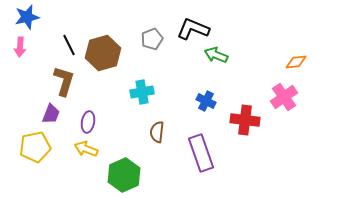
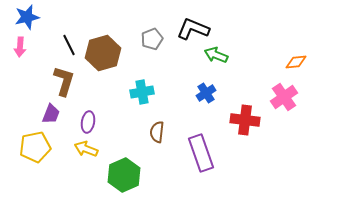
blue cross: moved 8 px up; rotated 30 degrees clockwise
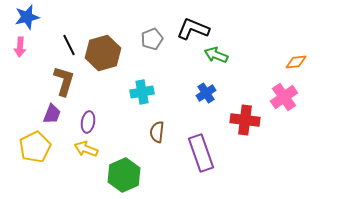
purple trapezoid: moved 1 px right
yellow pentagon: rotated 16 degrees counterclockwise
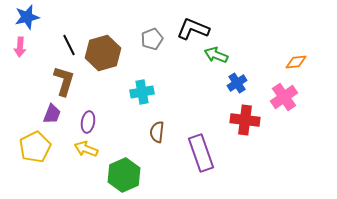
blue cross: moved 31 px right, 10 px up
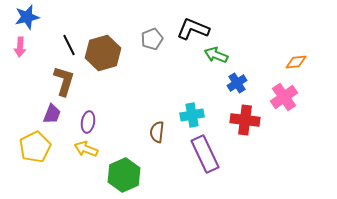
cyan cross: moved 50 px right, 23 px down
purple rectangle: moved 4 px right, 1 px down; rotated 6 degrees counterclockwise
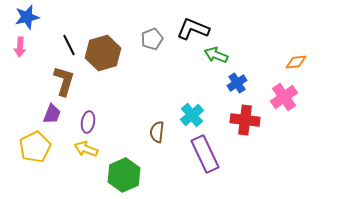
cyan cross: rotated 30 degrees counterclockwise
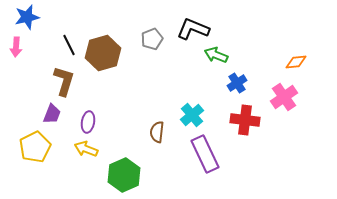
pink arrow: moved 4 px left
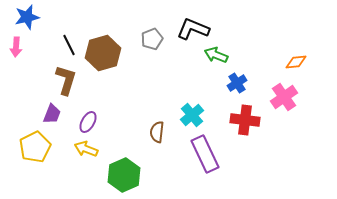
brown L-shape: moved 2 px right, 1 px up
purple ellipse: rotated 20 degrees clockwise
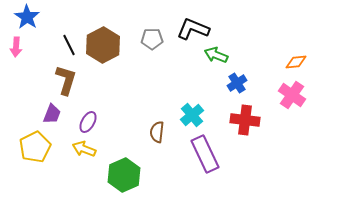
blue star: rotated 25 degrees counterclockwise
gray pentagon: rotated 20 degrees clockwise
brown hexagon: moved 8 px up; rotated 12 degrees counterclockwise
pink cross: moved 8 px right, 2 px up; rotated 20 degrees counterclockwise
yellow arrow: moved 2 px left
